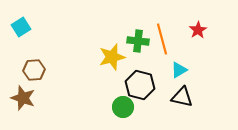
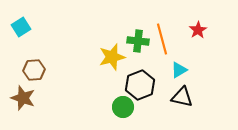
black hexagon: rotated 24 degrees clockwise
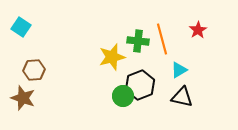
cyan square: rotated 24 degrees counterclockwise
green circle: moved 11 px up
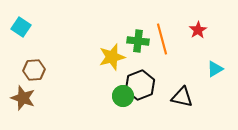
cyan triangle: moved 36 px right, 1 px up
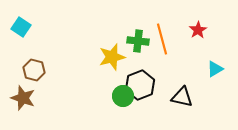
brown hexagon: rotated 20 degrees clockwise
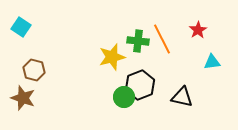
orange line: rotated 12 degrees counterclockwise
cyan triangle: moved 3 px left, 7 px up; rotated 24 degrees clockwise
green circle: moved 1 px right, 1 px down
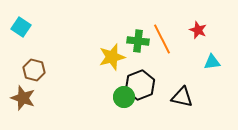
red star: rotated 18 degrees counterclockwise
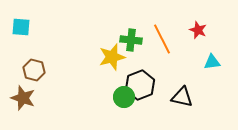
cyan square: rotated 30 degrees counterclockwise
green cross: moved 7 px left, 1 px up
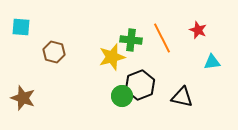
orange line: moved 1 px up
brown hexagon: moved 20 px right, 18 px up
green circle: moved 2 px left, 1 px up
